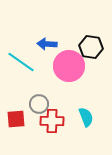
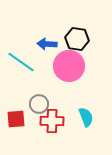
black hexagon: moved 14 px left, 8 px up
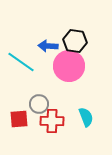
black hexagon: moved 2 px left, 2 px down
blue arrow: moved 1 px right, 2 px down
red square: moved 3 px right
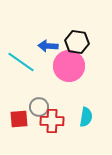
black hexagon: moved 2 px right, 1 px down
gray circle: moved 3 px down
cyan semicircle: rotated 30 degrees clockwise
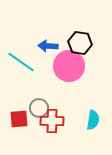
black hexagon: moved 3 px right, 1 px down
gray circle: moved 1 px down
cyan semicircle: moved 7 px right, 3 px down
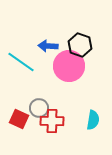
black hexagon: moved 2 px down; rotated 10 degrees clockwise
red square: rotated 30 degrees clockwise
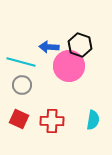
blue arrow: moved 1 px right, 1 px down
cyan line: rotated 20 degrees counterclockwise
gray circle: moved 17 px left, 23 px up
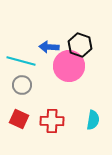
cyan line: moved 1 px up
